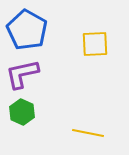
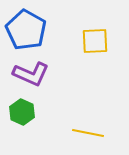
blue pentagon: moved 1 px left
yellow square: moved 3 px up
purple L-shape: moved 9 px right; rotated 144 degrees counterclockwise
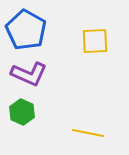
purple L-shape: moved 2 px left
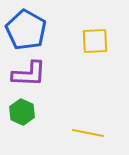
purple L-shape: rotated 21 degrees counterclockwise
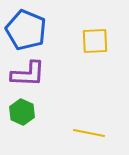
blue pentagon: rotated 6 degrees counterclockwise
purple L-shape: moved 1 px left
yellow line: moved 1 px right
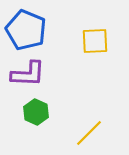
green hexagon: moved 14 px right
yellow line: rotated 56 degrees counterclockwise
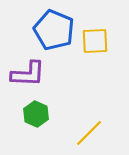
blue pentagon: moved 28 px right
green hexagon: moved 2 px down
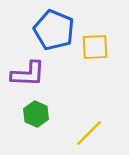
yellow square: moved 6 px down
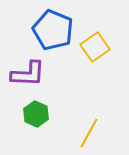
blue pentagon: moved 1 px left
yellow square: rotated 32 degrees counterclockwise
yellow line: rotated 16 degrees counterclockwise
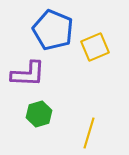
yellow square: rotated 12 degrees clockwise
green hexagon: moved 3 px right; rotated 20 degrees clockwise
yellow line: rotated 12 degrees counterclockwise
